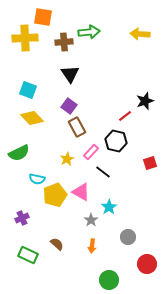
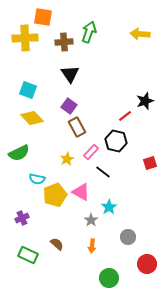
green arrow: rotated 65 degrees counterclockwise
green circle: moved 2 px up
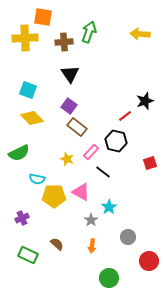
brown rectangle: rotated 24 degrees counterclockwise
yellow star: rotated 24 degrees counterclockwise
yellow pentagon: moved 1 px left, 1 px down; rotated 20 degrees clockwise
red circle: moved 2 px right, 3 px up
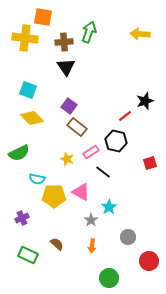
yellow cross: rotated 10 degrees clockwise
black triangle: moved 4 px left, 7 px up
pink rectangle: rotated 14 degrees clockwise
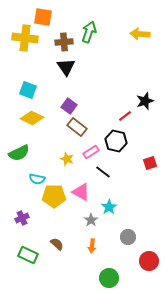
yellow diamond: rotated 20 degrees counterclockwise
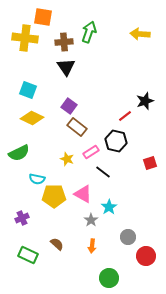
pink triangle: moved 2 px right, 2 px down
red circle: moved 3 px left, 5 px up
